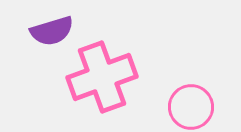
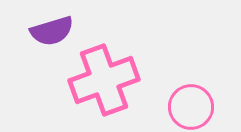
pink cross: moved 2 px right, 3 px down
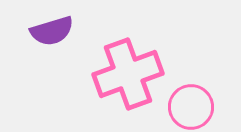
pink cross: moved 24 px right, 6 px up
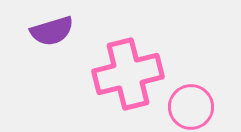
pink cross: rotated 6 degrees clockwise
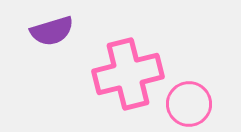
pink circle: moved 2 px left, 3 px up
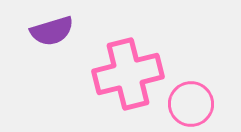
pink circle: moved 2 px right
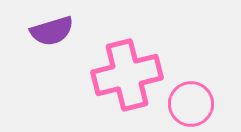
pink cross: moved 1 px left, 1 px down
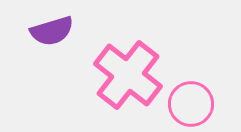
pink cross: moved 1 px right; rotated 38 degrees counterclockwise
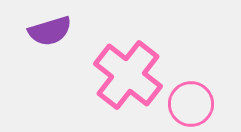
purple semicircle: moved 2 px left
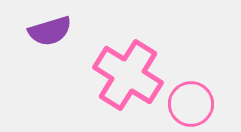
pink cross: rotated 6 degrees counterclockwise
